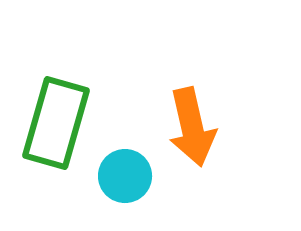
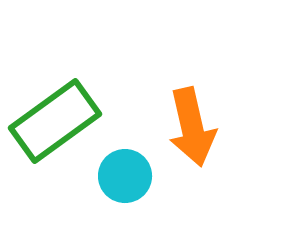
green rectangle: moved 1 px left, 2 px up; rotated 38 degrees clockwise
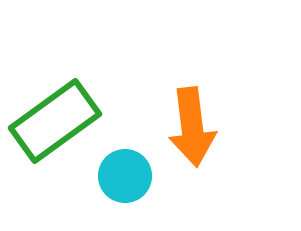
orange arrow: rotated 6 degrees clockwise
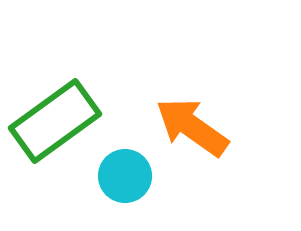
orange arrow: rotated 132 degrees clockwise
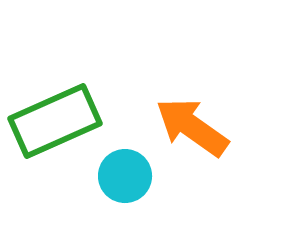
green rectangle: rotated 12 degrees clockwise
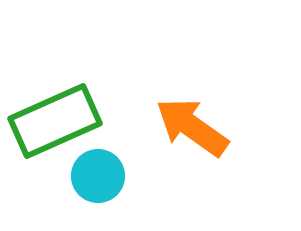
cyan circle: moved 27 px left
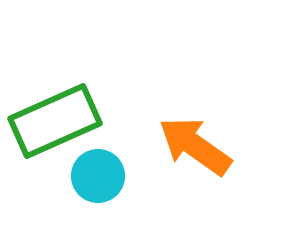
orange arrow: moved 3 px right, 19 px down
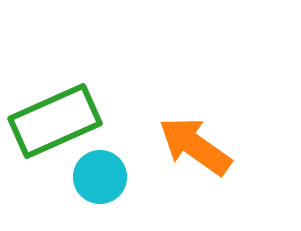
cyan circle: moved 2 px right, 1 px down
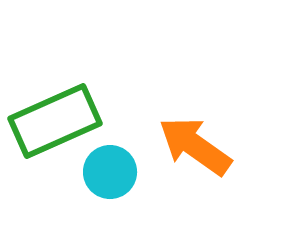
cyan circle: moved 10 px right, 5 px up
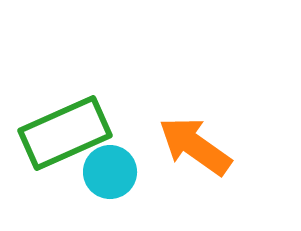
green rectangle: moved 10 px right, 12 px down
